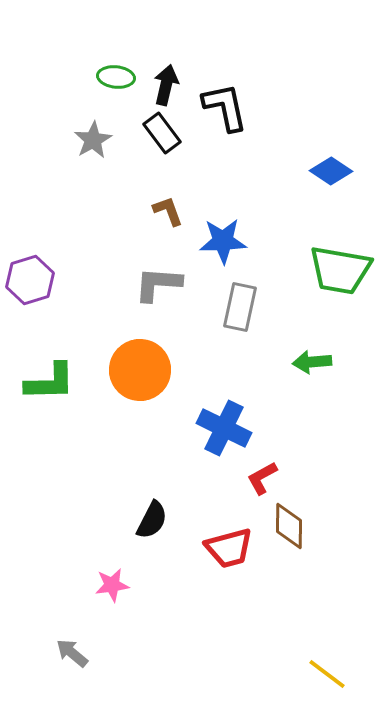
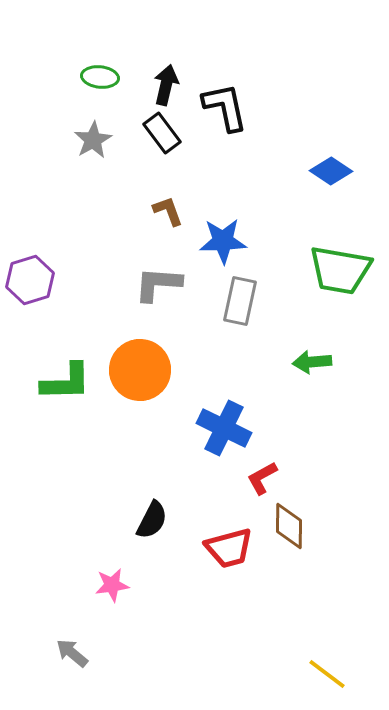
green ellipse: moved 16 px left
gray rectangle: moved 6 px up
green L-shape: moved 16 px right
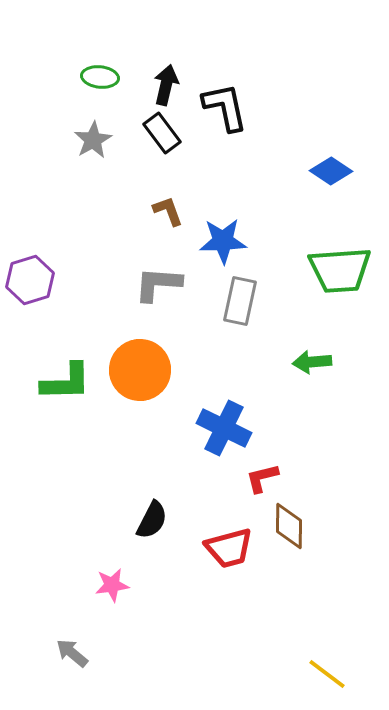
green trapezoid: rotated 14 degrees counterclockwise
red L-shape: rotated 15 degrees clockwise
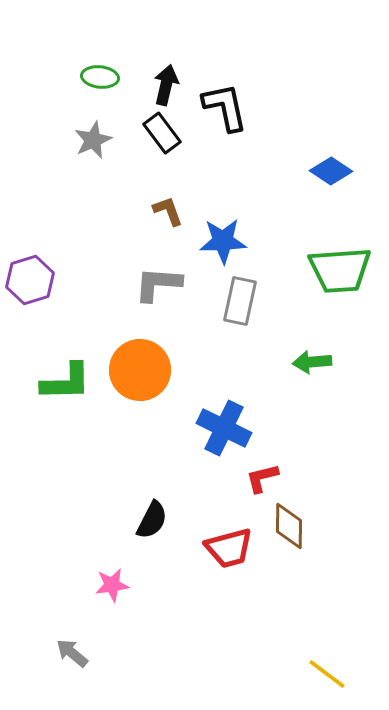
gray star: rotated 6 degrees clockwise
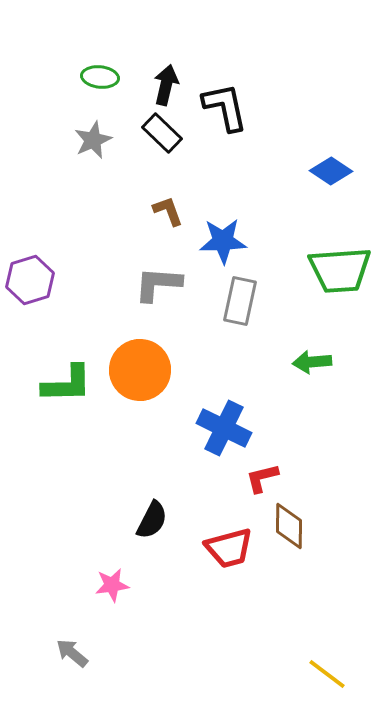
black rectangle: rotated 9 degrees counterclockwise
green L-shape: moved 1 px right, 2 px down
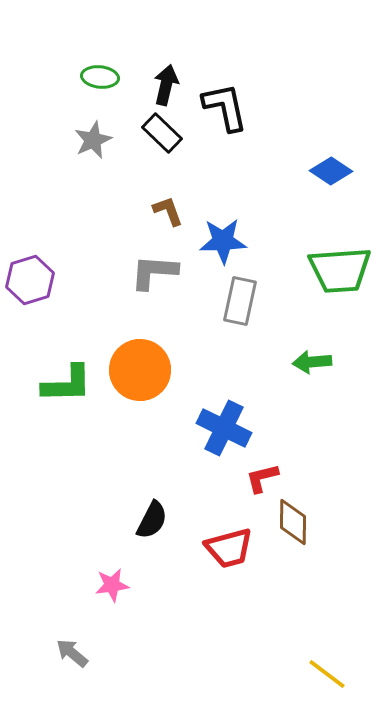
gray L-shape: moved 4 px left, 12 px up
brown diamond: moved 4 px right, 4 px up
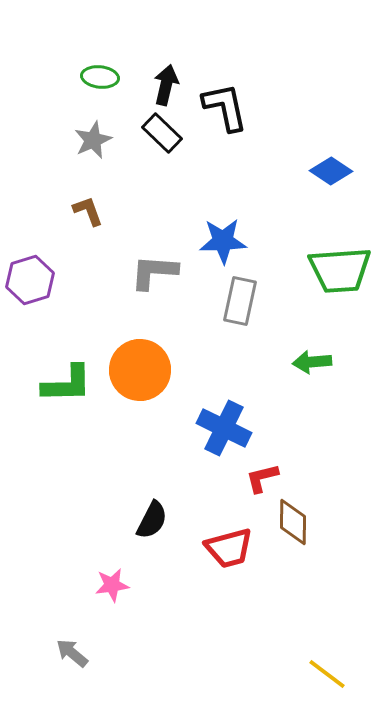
brown L-shape: moved 80 px left
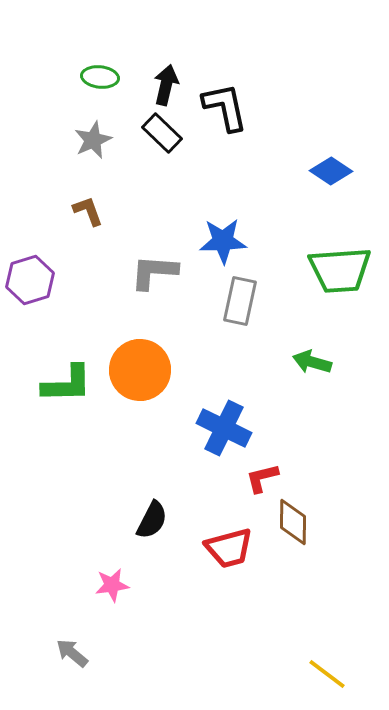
green arrow: rotated 21 degrees clockwise
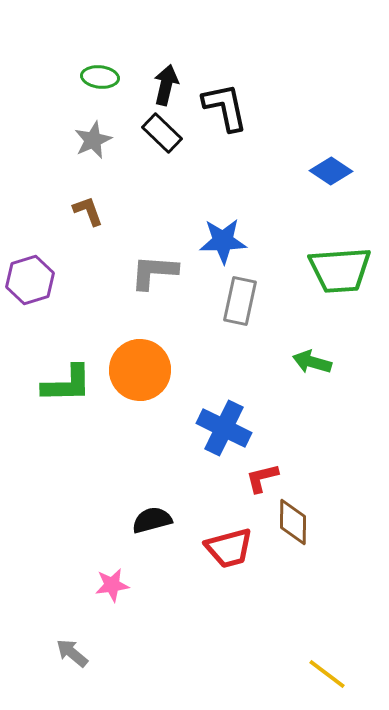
black semicircle: rotated 132 degrees counterclockwise
